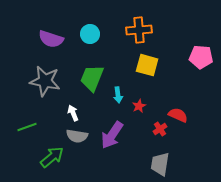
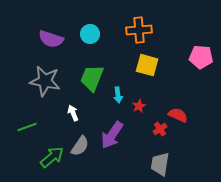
gray semicircle: moved 3 px right, 10 px down; rotated 65 degrees counterclockwise
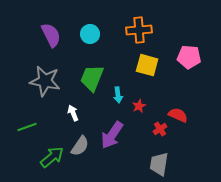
purple semicircle: moved 4 px up; rotated 135 degrees counterclockwise
pink pentagon: moved 12 px left
gray trapezoid: moved 1 px left
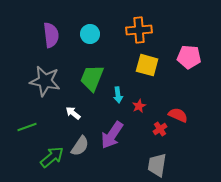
purple semicircle: rotated 20 degrees clockwise
white arrow: rotated 28 degrees counterclockwise
gray trapezoid: moved 2 px left, 1 px down
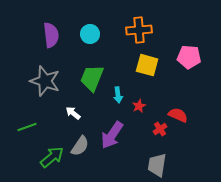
gray star: rotated 8 degrees clockwise
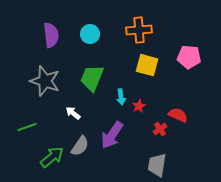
cyan arrow: moved 3 px right, 2 px down
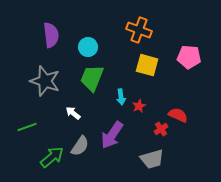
orange cross: rotated 25 degrees clockwise
cyan circle: moved 2 px left, 13 px down
red cross: moved 1 px right
gray trapezoid: moved 5 px left, 6 px up; rotated 115 degrees counterclockwise
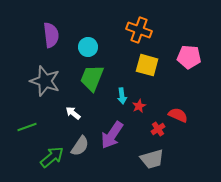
cyan arrow: moved 1 px right, 1 px up
red cross: moved 3 px left
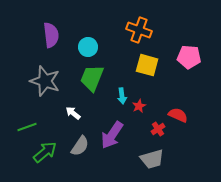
green arrow: moved 7 px left, 5 px up
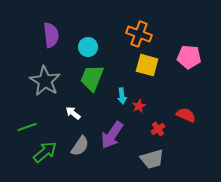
orange cross: moved 4 px down
gray star: rotated 12 degrees clockwise
red semicircle: moved 8 px right
